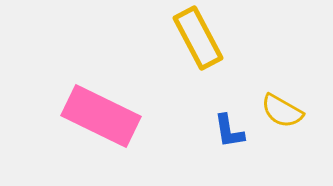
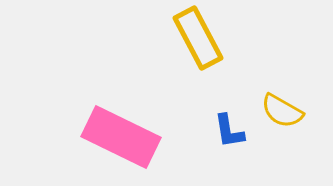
pink rectangle: moved 20 px right, 21 px down
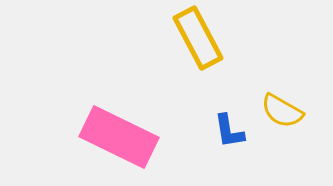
pink rectangle: moved 2 px left
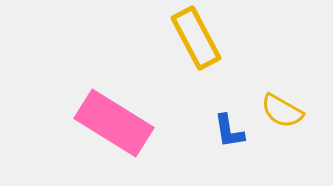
yellow rectangle: moved 2 px left
pink rectangle: moved 5 px left, 14 px up; rotated 6 degrees clockwise
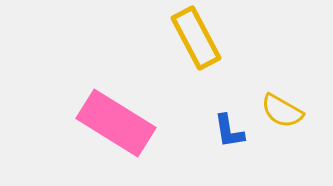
pink rectangle: moved 2 px right
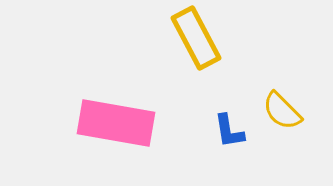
yellow semicircle: rotated 15 degrees clockwise
pink rectangle: rotated 22 degrees counterclockwise
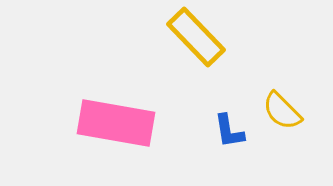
yellow rectangle: moved 1 px up; rotated 16 degrees counterclockwise
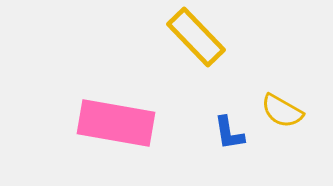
yellow semicircle: rotated 15 degrees counterclockwise
blue L-shape: moved 2 px down
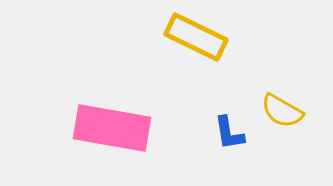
yellow rectangle: rotated 20 degrees counterclockwise
pink rectangle: moved 4 px left, 5 px down
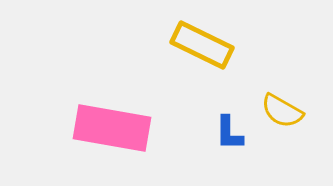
yellow rectangle: moved 6 px right, 8 px down
blue L-shape: rotated 9 degrees clockwise
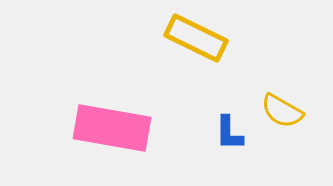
yellow rectangle: moved 6 px left, 7 px up
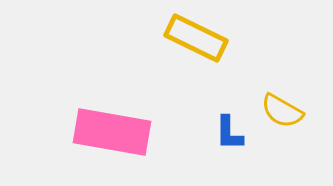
pink rectangle: moved 4 px down
